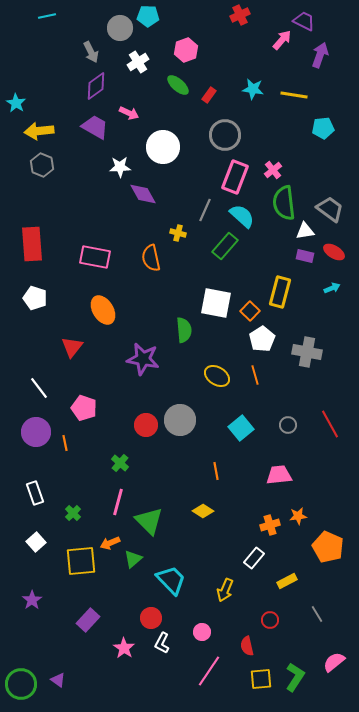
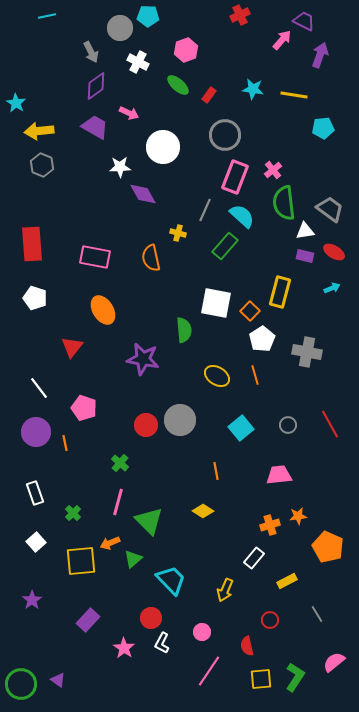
white cross at (138, 62): rotated 30 degrees counterclockwise
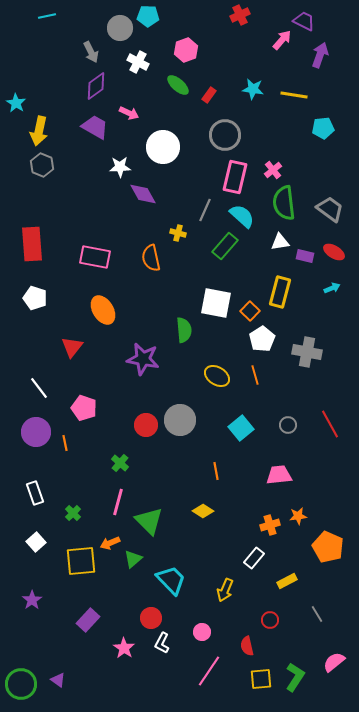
yellow arrow at (39, 131): rotated 72 degrees counterclockwise
pink rectangle at (235, 177): rotated 8 degrees counterclockwise
white triangle at (305, 231): moved 25 px left, 11 px down
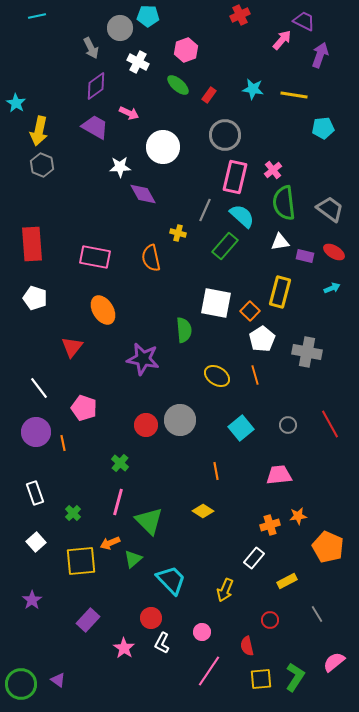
cyan line at (47, 16): moved 10 px left
gray arrow at (91, 52): moved 4 px up
orange line at (65, 443): moved 2 px left
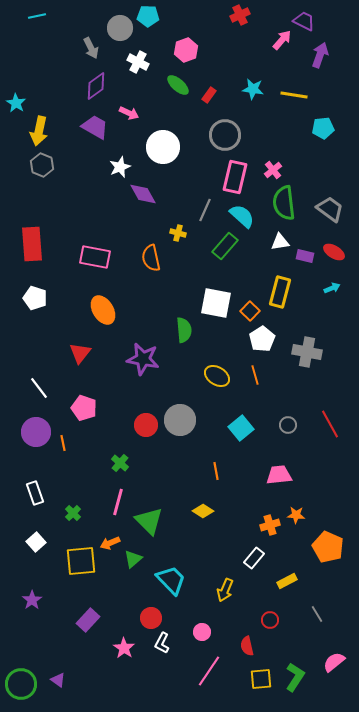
white star at (120, 167): rotated 20 degrees counterclockwise
red triangle at (72, 347): moved 8 px right, 6 px down
orange star at (298, 516): moved 2 px left, 1 px up; rotated 12 degrees clockwise
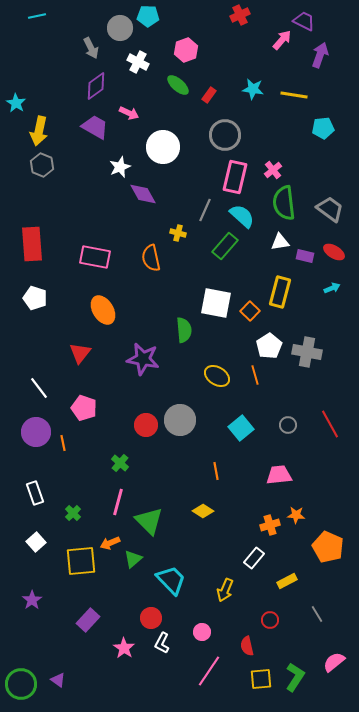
white pentagon at (262, 339): moved 7 px right, 7 px down
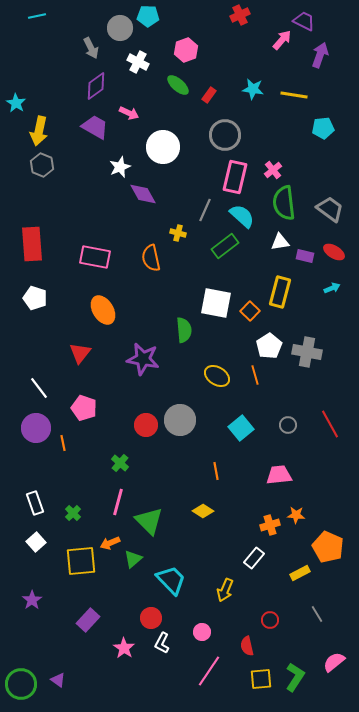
green rectangle at (225, 246): rotated 12 degrees clockwise
purple circle at (36, 432): moved 4 px up
white rectangle at (35, 493): moved 10 px down
yellow rectangle at (287, 581): moved 13 px right, 8 px up
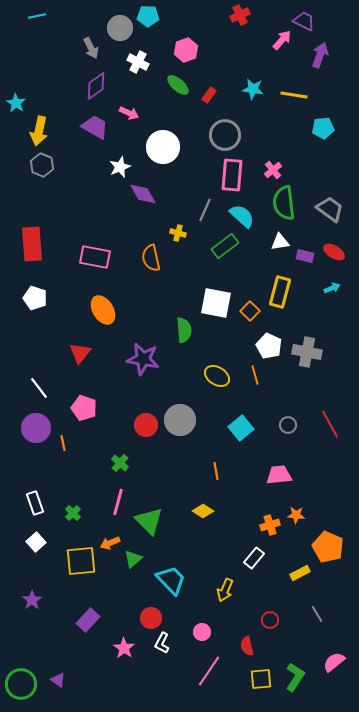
pink rectangle at (235, 177): moved 3 px left, 2 px up; rotated 8 degrees counterclockwise
white pentagon at (269, 346): rotated 15 degrees counterclockwise
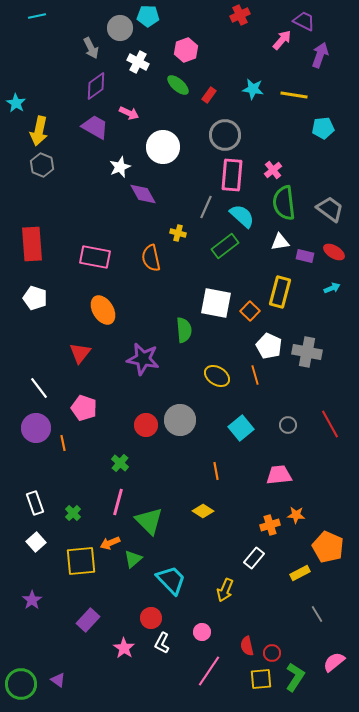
gray line at (205, 210): moved 1 px right, 3 px up
red circle at (270, 620): moved 2 px right, 33 px down
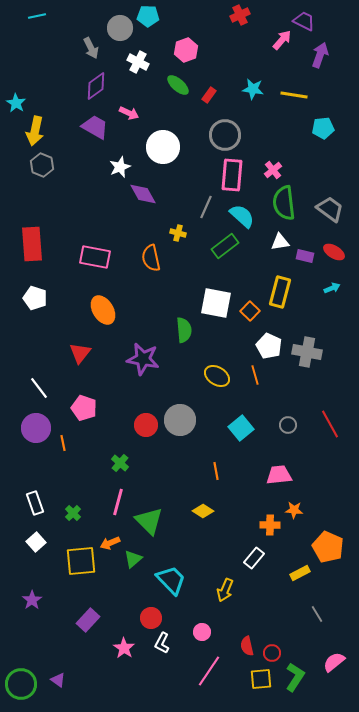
yellow arrow at (39, 131): moved 4 px left
orange star at (296, 515): moved 2 px left, 5 px up
orange cross at (270, 525): rotated 18 degrees clockwise
